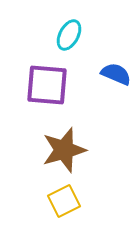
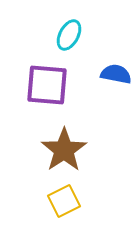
blue semicircle: rotated 12 degrees counterclockwise
brown star: rotated 18 degrees counterclockwise
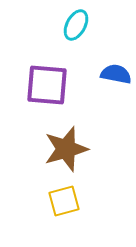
cyan ellipse: moved 7 px right, 10 px up
brown star: moved 2 px right, 1 px up; rotated 18 degrees clockwise
yellow square: rotated 12 degrees clockwise
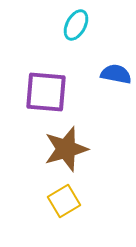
purple square: moved 1 px left, 7 px down
yellow square: rotated 16 degrees counterclockwise
